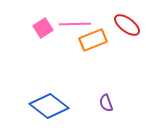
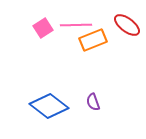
pink line: moved 1 px right, 1 px down
purple semicircle: moved 13 px left, 1 px up
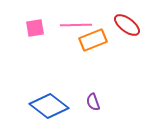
pink square: moved 8 px left; rotated 24 degrees clockwise
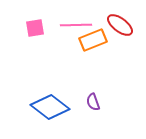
red ellipse: moved 7 px left
blue diamond: moved 1 px right, 1 px down
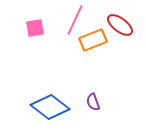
pink line: moved 1 px left, 5 px up; rotated 64 degrees counterclockwise
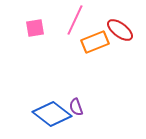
red ellipse: moved 5 px down
orange rectangle: moved 2 px right, 2 px down
purple semicircle: moved 17 px left, 5 px down
blue diamond: moved 2 px right, 7 px down
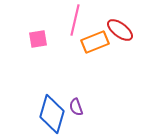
pink line: rotated 12 degrees counterclockwise
pink square: moved 3 px right, 11 px down
blue diamond: rotated 69 degrees clockwise
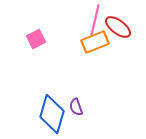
pink line: moved 20 px right
red ellipse: moved 2 px left, 3 px up
pink square: moved 2 px left; rotated 18 degrees counterclockwise
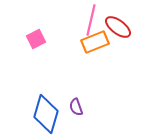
pink line: moved 4 px left
blue diamond: moved 6 px left
